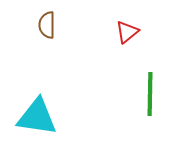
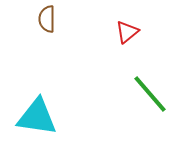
brown semicircle: moved 6 px up
green line: rotated 42 degrees counterclockwise
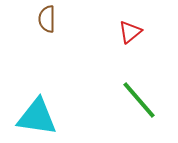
red triangle: moved 3 px right
green line: moved 11 px left, 6 px down
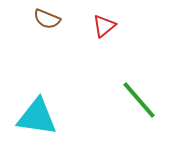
brown semicircle: rotated 68 degrees counterclockwise
red triangle: moved 26 px left, 6 px up
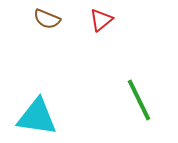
red triangle: moved 3 px left, 6 px up
green line: rotated 15 degrees clockwise
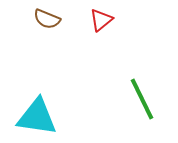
green line: moved 3 px right, 1 px up
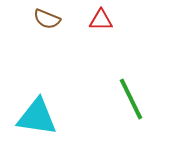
red triangle: rotated 40 degrees clockwise
green line: moved 11 px left
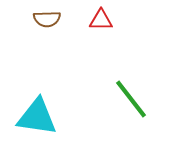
brown semicircle: rotated 24 degrees counterclockwise
green line: rotated 12 degrees counterclockwise
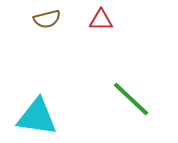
brown semicircle: rotated 12 degrees counterclockwise
green line: rotated 9 degrees counterclockwise
